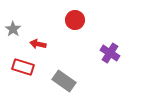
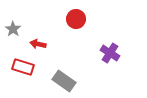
red circle: moved 1 px right, 1 px up
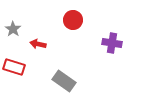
red circle: moved 3 px left, 1 px down
purple cross: moved 2 px right, 10 px up; rotated 24 degrees counterclockwise
red rectangle: moved 9 px left
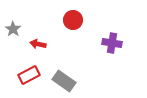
red rectangle: moved 15 px right, 8 px down; rotated 45 degrees counterclockwise
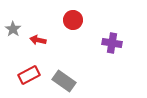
red arrow: moved 4 px up
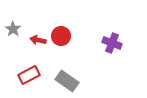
red circle: moved 12 px left, 16 px down
purple cross: rotated 12 degrees clockwise
gray rectangle: moved 3 px right
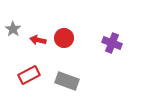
red circle: moved 3 px right, 2 px down
gray rectangle: rotated 15 degrees counterclockwise
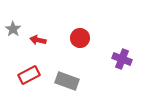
red circle: moved 16 px right
purple cross: moved 10 px right, 16 px down
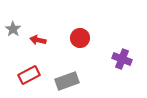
gray rectangle: rotated 40 degrees counterclockwise
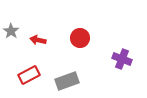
gray star: moved 2 px left, 2 px down
